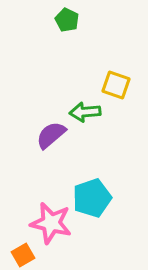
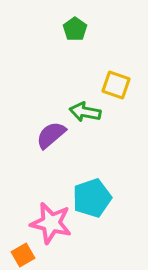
green pentagon: moved 8 px right, 9 px down; rotated 10 degrees clockwise
green arrow: rotated 16 degrees clockwise
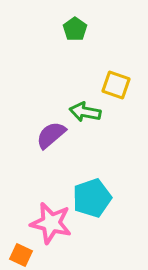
orange square: moved 2 px left; rotated 35 degrees counterclockwise
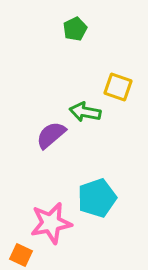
green pentagon: rotated 10 degrees clockwise
yellow square: moved 2 px right, 2 px down
cyan pentagon: moved 5 px right
pink star: rotated 24 degrees counterclockwise
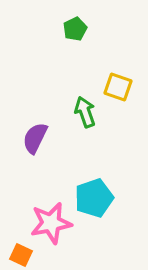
green arrow: rotated 60 degrees clockwise
purple semicircle: moved 16 px left, 3 px down; rotated 24 degrees counterclockwise
cyan pentagon: moved 3 px left
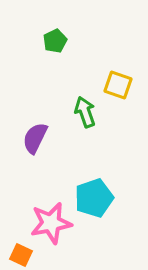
green pentagon: moved 20 px left, 12 px down
yellow square: moved 2 px up
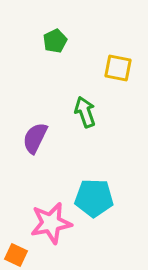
yellow square: moved 17 px up; rotated 8 degrees counterclockwise
cyan pentagon: rotated 21 degrees clockwise
orange square: moved 5 px left
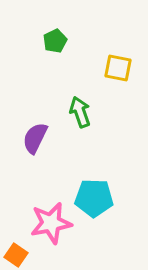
green arrow: moved 5 px left
orange square: rotated 10 degrees clockwise
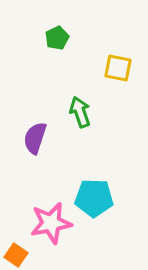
green pentagon: moved 2 px right, 3 px up
purple semicircle: rotated 8 degrees counterclockwise
